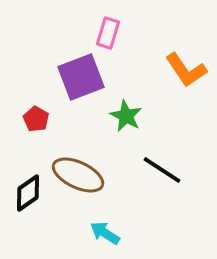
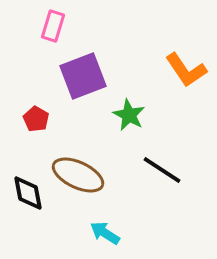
pink rectangle: moved 55 px left, 7 px up
purple square: moved 2 px right, 1 px up
green star: moved 3 px right, 1 px up
black diamond: rotated 66 degrees counterclockwise
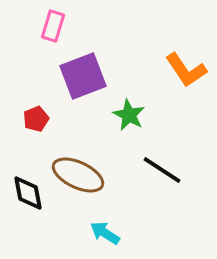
red pentagon: rotated 20 degrees clockwise
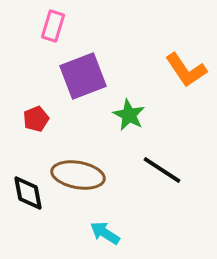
brown ellipse: rotated 15 degrees counterclockwise
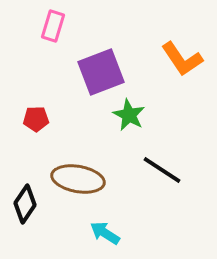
orange L-shape: moved 4 px left, 11 px up
purple square: moved 18 px right, 4 px up
red pentagon: rotated 20 degrees clockwise
brown ellipse: moved 4 px down
black diamond: moved 3 px left, 11 px down; rotated 45 degrees clockwise
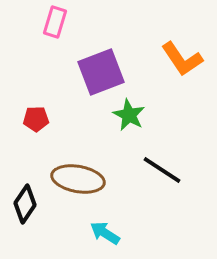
pink rectangle: moved 2 px right, 4 px up
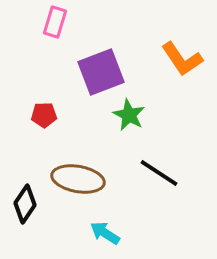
red pentagon: moved 8 px right, 4 px up
black line: moved 3 px left, 3 px down
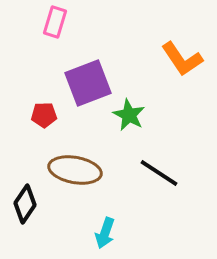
purple square: moved 13 px left, 11 px down
brown ellipse: moved 3 px left, 9 px up
cyan arrow: rotated 104 degrees counterclockwise
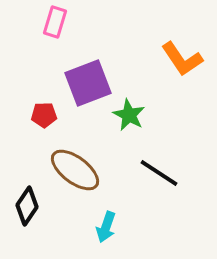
brown ellipse: rotated 27 degrees clockwise
black diamond: moved 2 px right, 2 px down
cyan arrow: moved 1 px right, 6 px up
